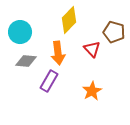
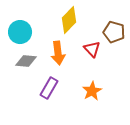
purple rectangle: moved 7 px down
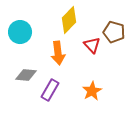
red triangle: moved 4 px up
gray diamond: moved 14 px down
purple rectangle: moved 1 px right, 2 px down
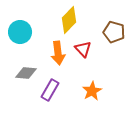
red triangle: moved 9 px left, 4 px down
gray diamond: moved 2 px up
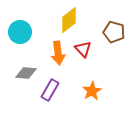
yellow diamond: rotated 8 degrees clockwise
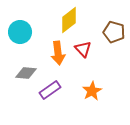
purple rectangle: rotated 25 degrees clockwise
